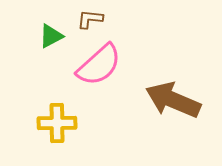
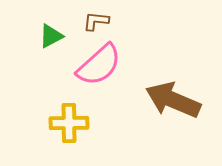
brown L-shape: moved 6 px right, 2 px down
yellow cross: moved 12 px right
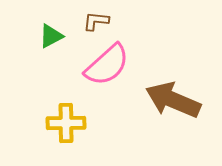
pink semicircle: moved 8 px right
yellow cross: moved 3 px left
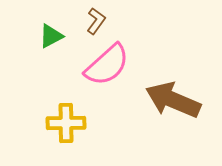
brown L-shape: rotated 120 degrees clockwise
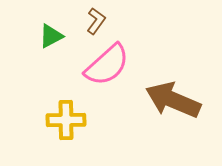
yellow cross: moved 3 px up
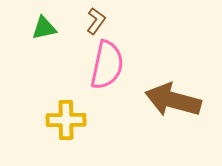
green triangle: moved 7 px left, 8 px up; rotated 16 degrees clockwise
pink semicircle: rotated 36 degrees counterclockwise
brown arrow: rotated 8 degrees counterclockwise
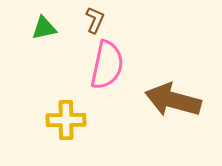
brown L-shape: moved 1 px left, 1 px up; rotated 12 degrees counterclockwise
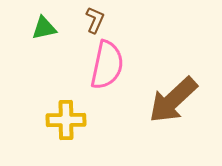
brown arrow: rotated 58 degrees counterclockwise
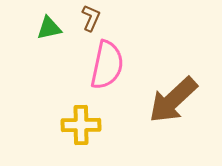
brown L-shape: moved 4 px left, 2 px up
green triangle: moved 5 px right
yellow cross: moved 15 px right, 5 px down
